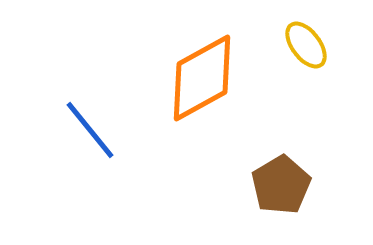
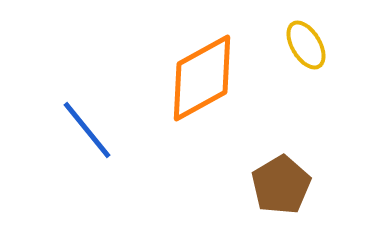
yellow ellipse: rotated 6 degrees clockwise
blue line: moved 3 px left
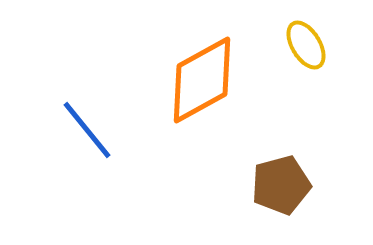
orange diamond: moved 2 px down
brown pentagon: rotated 16 degrees clockwise
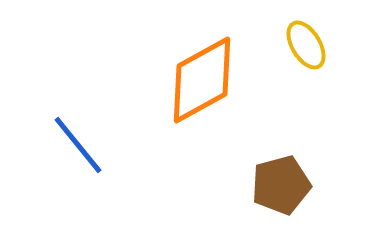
blue line: moved 9 px left, 15 px down
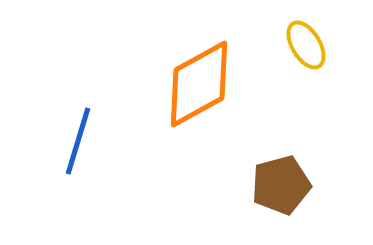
orange diamond: moved 3 px left, 4 px down
blue line: moved 4 px up; rotated 56 degrees clockwise
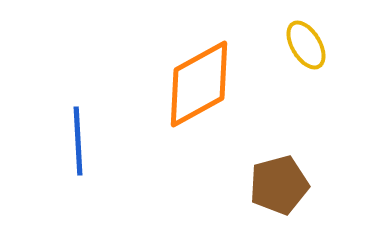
blue line: rotated 20 degrees counterclockwise
brown pentagon: moved 2 px left
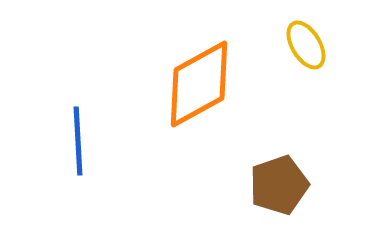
brown pentagon: rotated 4 degrees counterclockwise
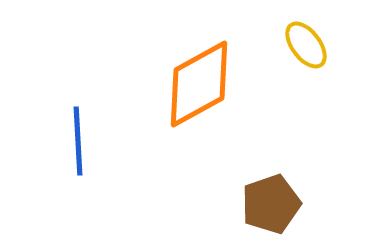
yellow ellipse: rotated 6 degrees counterclockwise
brown pentagon: moved 8 px left, 19 px down
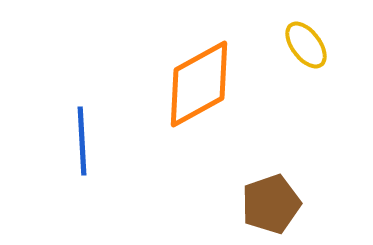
blue line: moved 4 px right
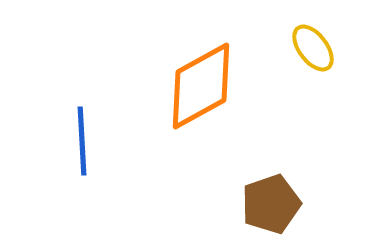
yellow ellipse: moved 7 px right, 3 px down
orange diamond: moved 2 px right, 2 px down
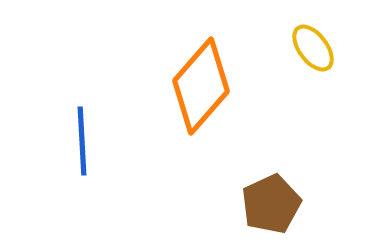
orange diamond: rotated 20 degrees counterclockwise
brown pentagon: rotated 6 degrees counterclockwise
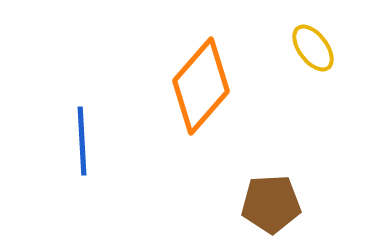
brown pentagon: rotated 22 degrees clockwise
